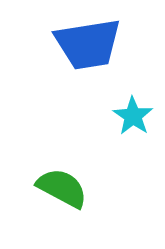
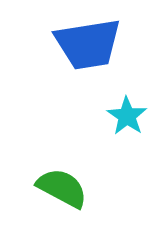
cyan star: moved 6 px left
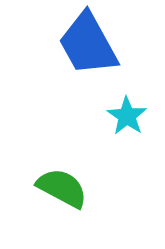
blue trapezoid: rotated 70 degrees clockwise
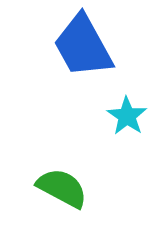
blue trapezoid: moved 5 px left, 2 px down
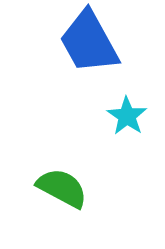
blue trapezoid: moved 6 px right, 4 px up
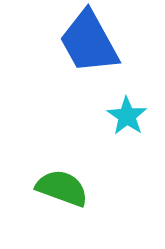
green semicircle: rotated 8 degrees counterclockwise
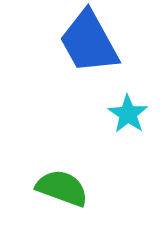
cyan star: moved 1 px right, 2 px up
